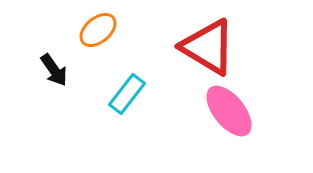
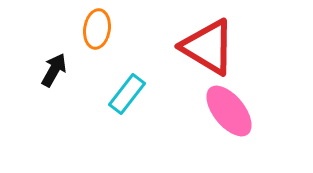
orange ellipse: moved 1 px left, 1 px up; rotated 42 degrees counterclockwise
black arrow: rotated 116 degrees counterclockwise
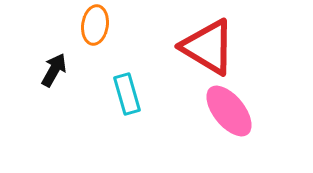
orange ellipse: moved 2 px left, 4 px up
cyan rectangle: rotated 54 degrees counterclockwise
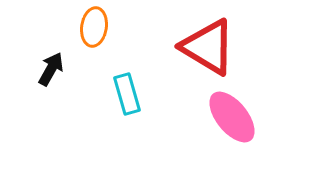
orange ellipse: moved 1 px left, 2 px down
black arrow: moved 3 px left, 1 px up
pink ellipse: moved 3 px right, 6 px down
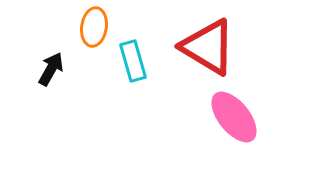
cyan rectangle: moved 6 px right, 33 px up
pink ellipse: moved 2 px right
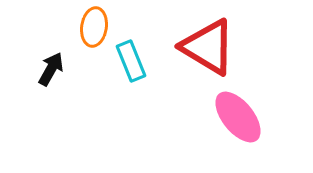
cyan rectangle: moved 2 px left; rotated 6 degrees counterclockwise
pink ellipse: moved 4 px right
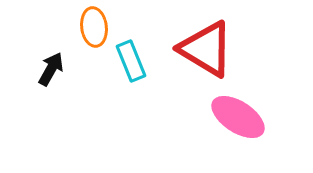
orange ellipse: rotated 15 degrees counterclockwise
red triangle: moved 2 px left, 2 px down
pink ellipse: rotated 18 degrees counterclockwise
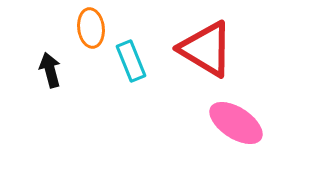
orange ellipse: moved 3 px left, 1 px down
black arrow: moved 1 px left, 1 px down; rotated 44 degrees counterclockwise
pink ellipse: moved 2 px left, 6 px down
